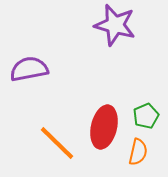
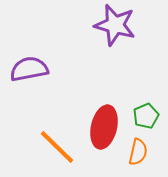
orange line: moved 4 px down
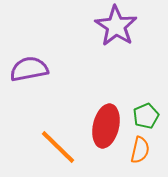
purple star: moved 1 px right, 1 px down; rotated 18 degrees clockwise
red ellipse: moved 2 px right, 1 px up
orange line: moved 1 px right
orange semicircle: moved 2 px right, 2 px up
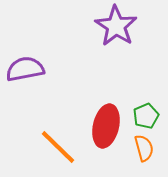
purple semicircle: moved 4 px left
orange semicircle: moved 4 px right, 2 px up; rotated 28 degrees counterclockwise
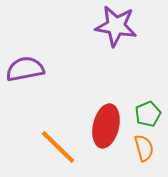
purple star: rotated 24 degrees counterclockwise
green pentagon: moved 2 px right, 2 px up
